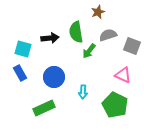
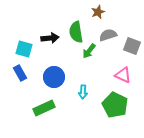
cyan square: moved 1 px right
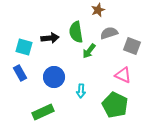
brown star: moved 2 px up
gray semicircle: moved 1 px right, 2 px up
cyan square: moved 2 px up
cyan arrow: moved 2 px left, 1 px up
green rectangle: moved 1 px left, 4 px down
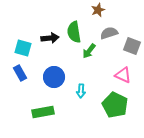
green semicircle: moved 2 px left
cyan square: moved 1 px left, 1 px down
green rectangle: rotated 15 degrees clockwise
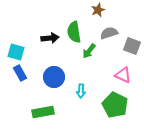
cyan square: moved 7 px left, 4 px down
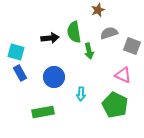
green arrow: rotated 49 degrees counterclockwise
cyan arrow: moved 3 px down
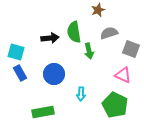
gray square: moved 1 px left, 3 px down
blue circle: moved 3 px up
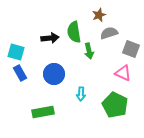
brown star: moved 1 px right, 5 px down
pink triangle: moved 2 px up
